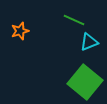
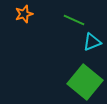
orange star: moved 4 px right, 17 px up
cyan triangle: moved 3 px right
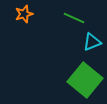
green line: moved 2 px up
green square: moved 2 px up
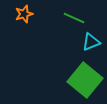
cyan triangle: moved 1 px left
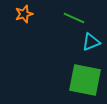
green square: rotated 28 degrees counterclockwise
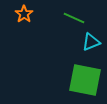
orange star: rotated 18 degrees counterclockwise
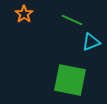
green line: moved 2 px left, 2 px down
green square: moved 15 px left
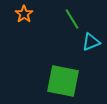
green line: moved 1 px up; rotated 35 degrees clockwise
green square: moved 7 px left, 1 px down
